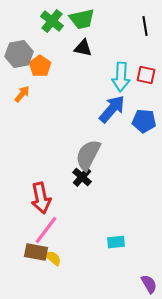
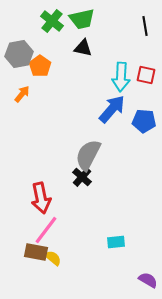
purple semicircle: moved 1 px left, 4 px up; rotated 30 degrees counterclockwise
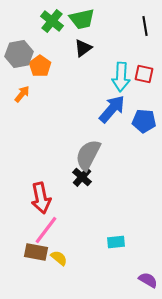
black triangle: rotated 48 degrees counterclockwise
red square: moved 2 px left, 1 px up
yellow semicircle: moved 6 px right
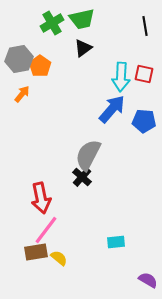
green cross: moved 2 px down; rotated 20 degrees clockwise
gray hexagon: moved 5 px down
brown rectangle: rotated 20 degrees counterclockwise
